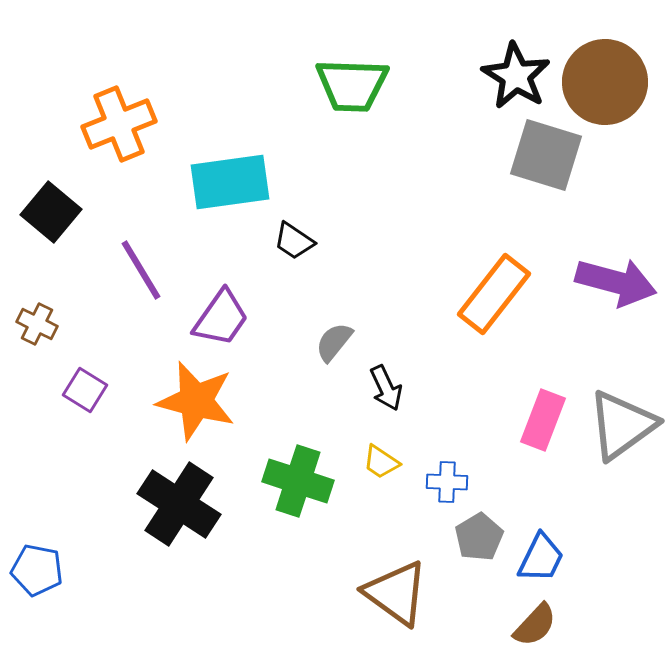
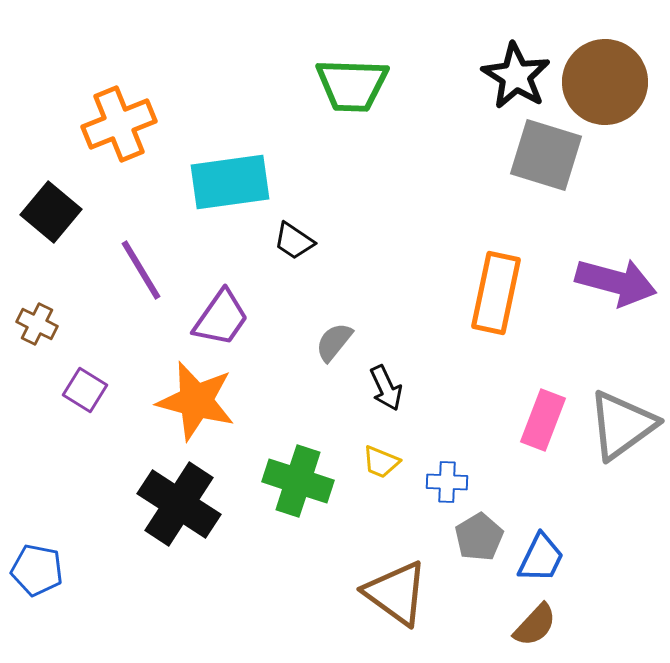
orange rectangle: moved 2 px right, 1 px up; rotated 26 degrees counterclockwise
yellow trapezoid: rotated 12 degrees counterclockwise
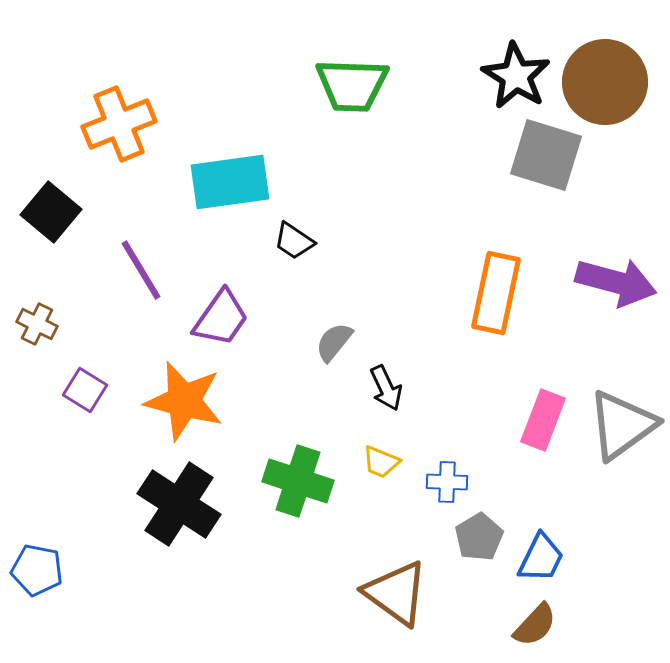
orange star: moved 12 px left
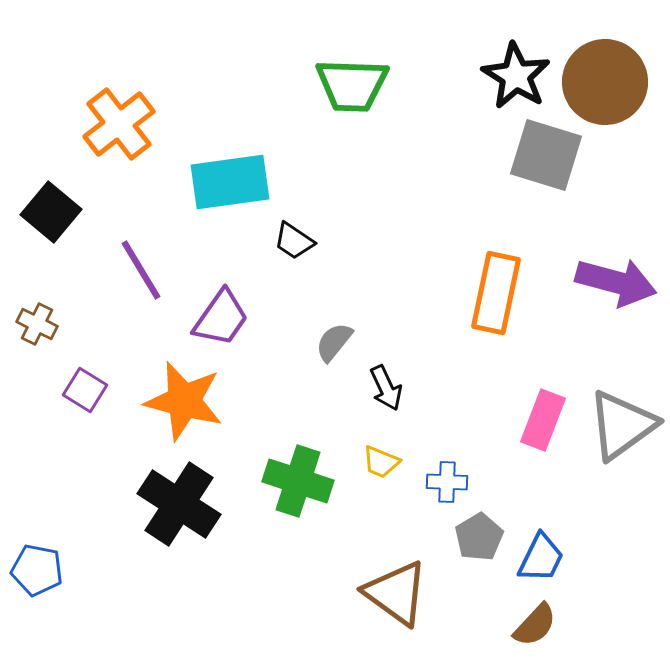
orange cross: rotated 16 degrees counterclockwise
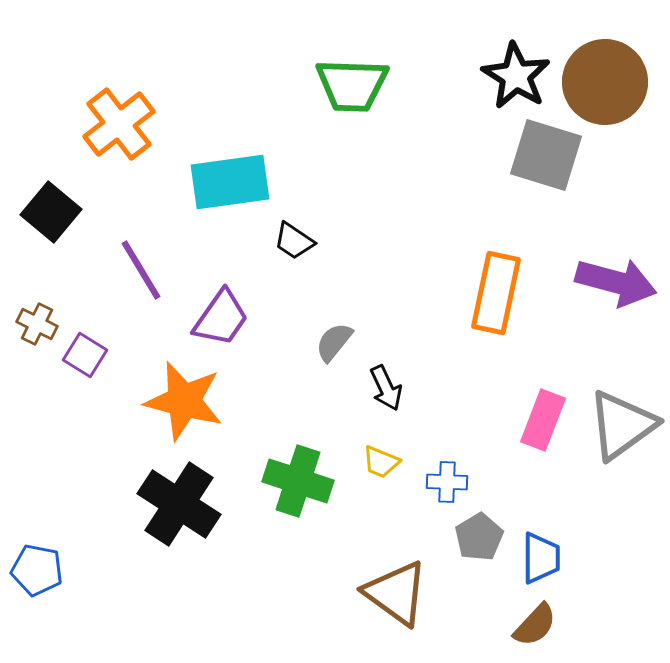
purple square: moved 35 px up
blue trapezoid: rotated 26 degrees counterclockwise
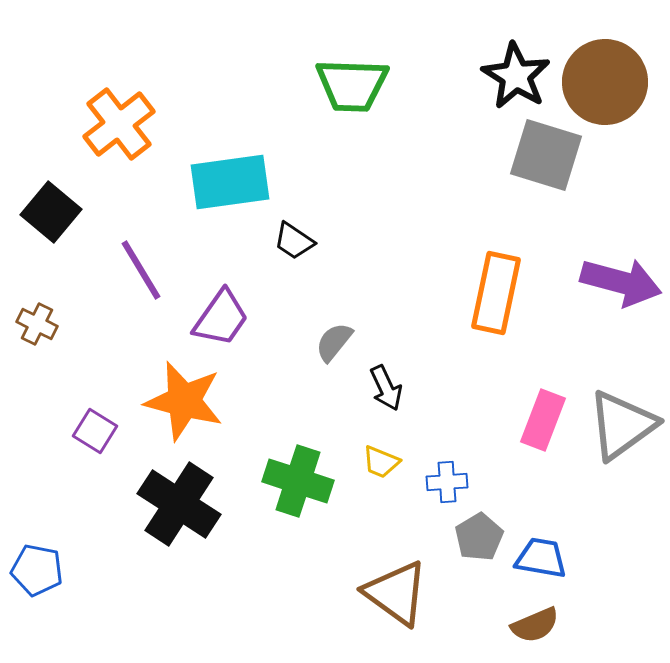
purple arrow: moved 5 px right
purple square: moved 10 px right, 76 px down
blue cross: rotated 6 degrees counterclockwise
blue trapezoid: rotated 80 degrees counterclockwise
brown semicircle: rotated 24 degrees clockwise
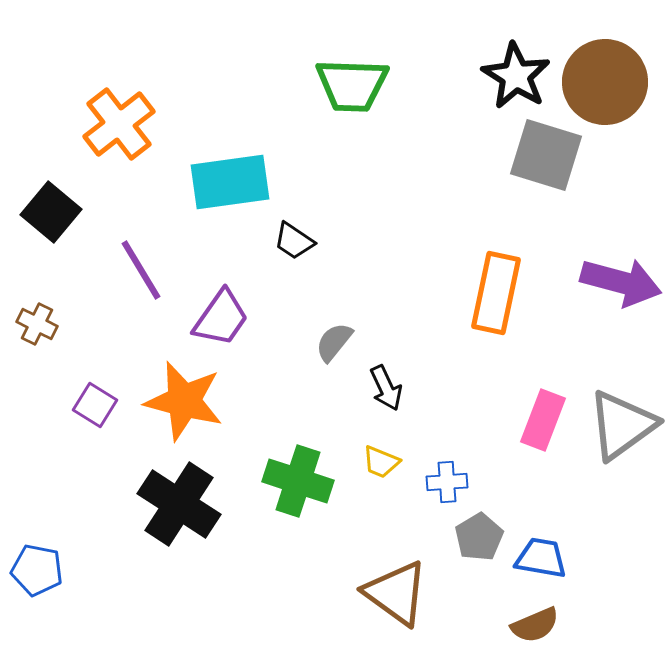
purple square: moved 26 px up
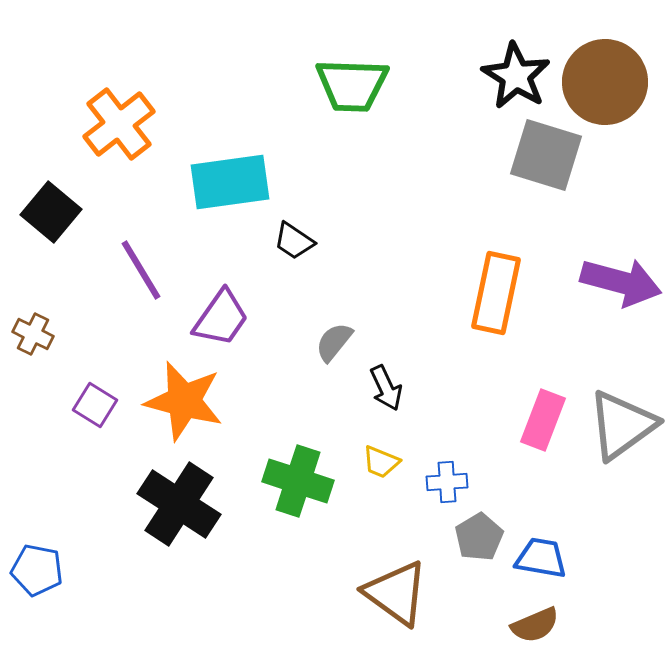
brown cross: moved 4 px left, 10 px down
